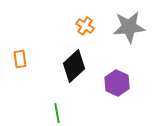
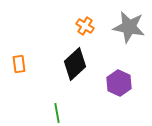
gray star: rotated 16 degrees clockwise
orange rectangle: moved 1 px left, 5 px down
black diamond: moved 1 px right, 2 px up
purple hexagon: moved 2 px right
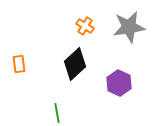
gray star: rotated 20 degrees counterclockwise
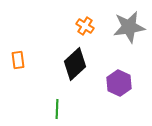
orange rectangle: moved 1 px left, 4 px up
green line: moved 4 px up; rotated 12 degrees clockwise
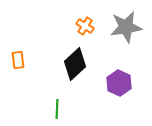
gray star: moved 3 px left
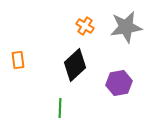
black diamond: moved 1 px down
purple hexagon: rotated 25 degrees clockwise
green line: moved 3 px right, 1 px up
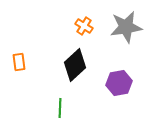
orange cross: moved 1 px left
orange rectangle: moved 1 px right, 2 px down
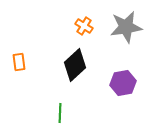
purple hexagon: moved 4 px right
green line: moved 5 px down
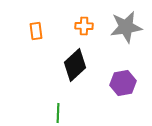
orange cross: rotated 30 degrees counterclockwise
orange rectangle: moved 17 px right, 31 px up
green line: moved 2 px left
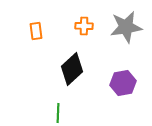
black diamond: moved 3 px left, 4 px down
